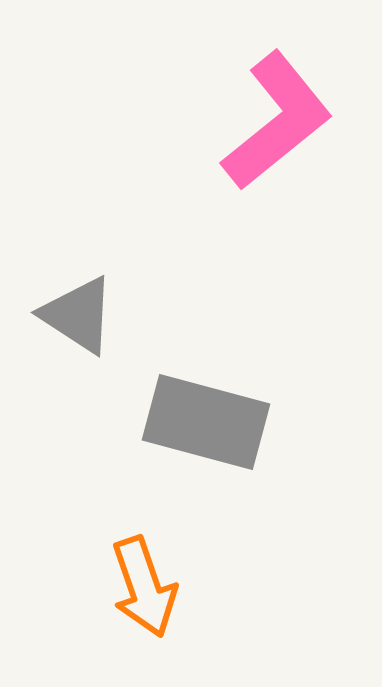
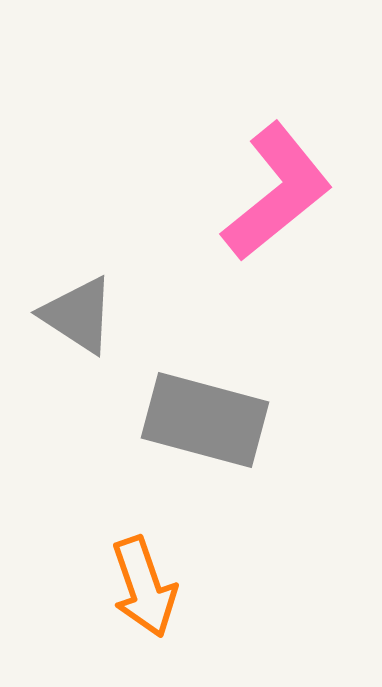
pink L-shape: moved 71 px down
gray rectangle: moved 1 px left, 2 px up
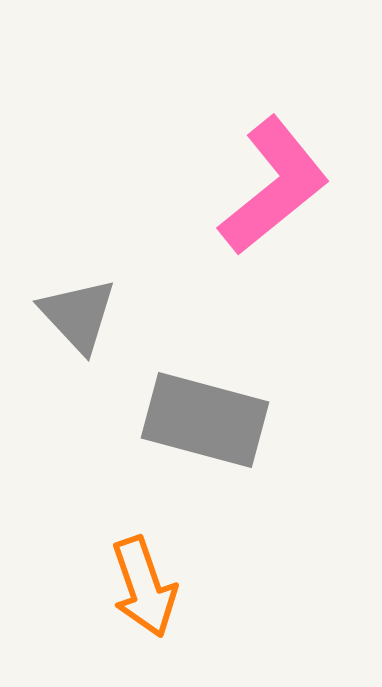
pink L-shape: moved 3 px left, 6 px up
gray triangle: rotated 14 degrees clockwise
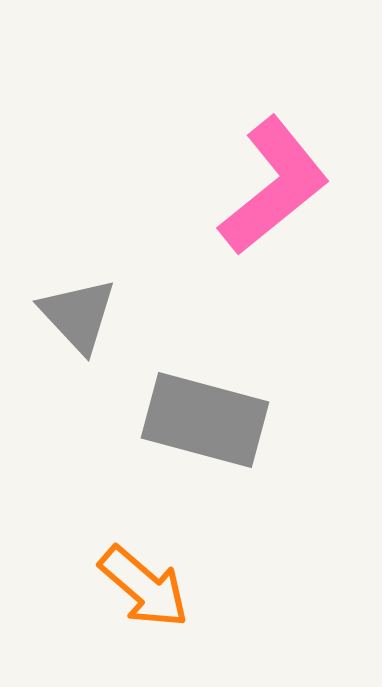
orange arrow: rotated 30 degrees counterclockwise
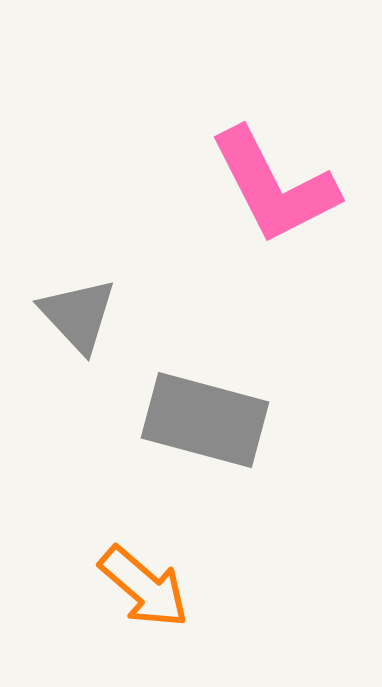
pink L-shape: rotated 102 degrees clockwise
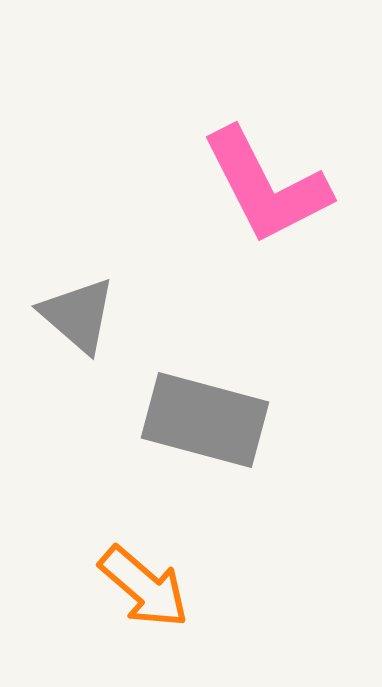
pink L-shape: moved 8 px left
gray triangle: rotated 6 degrees counterclockwise
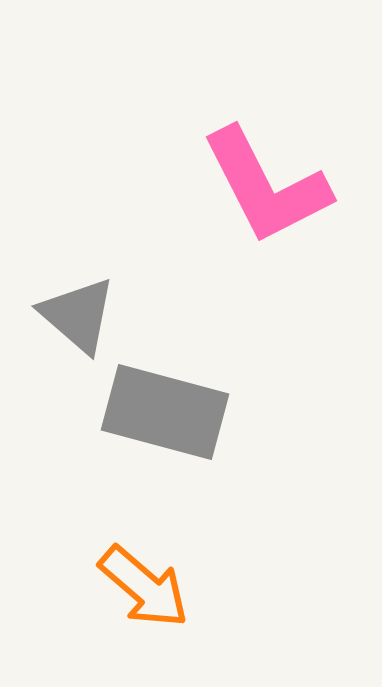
gray rectangle: moved 40 px left, 8 px up
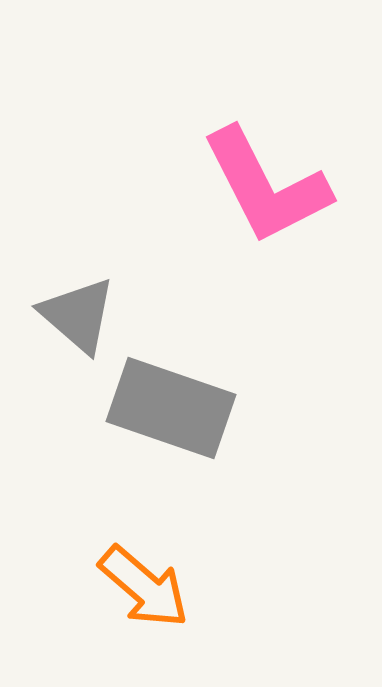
gray rectangle: moved 6 px right, 4 px up; rotated 4 degrees clockwise
